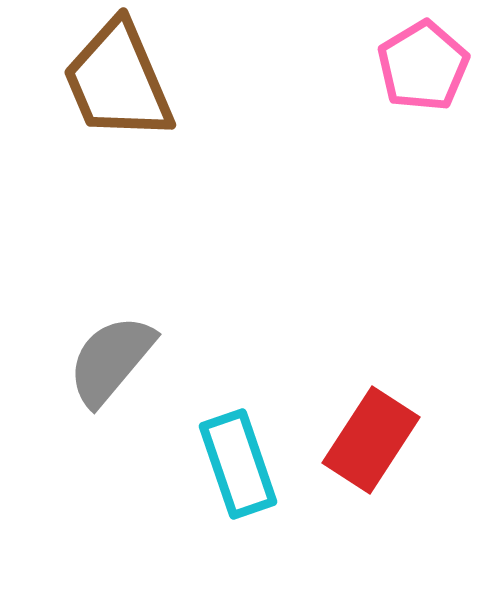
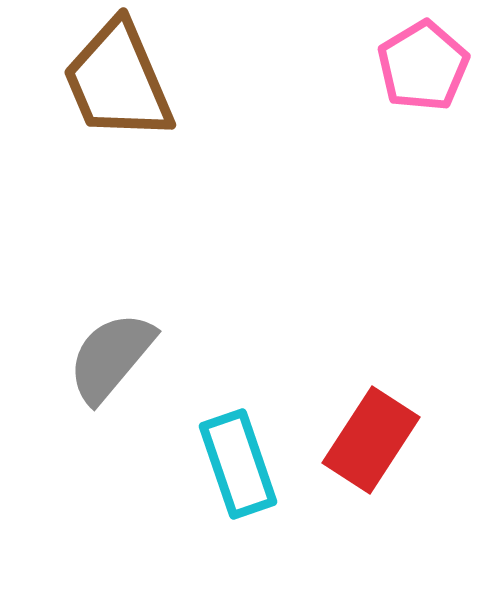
gray semicircle: moved 3 px up
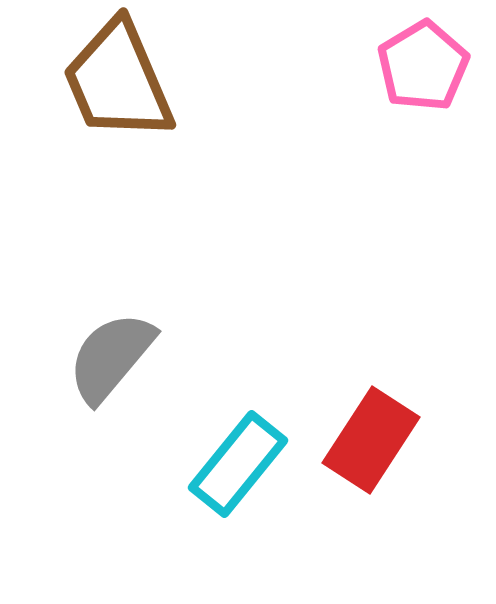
cyan rectangle: rotated 58 degrees clockwise
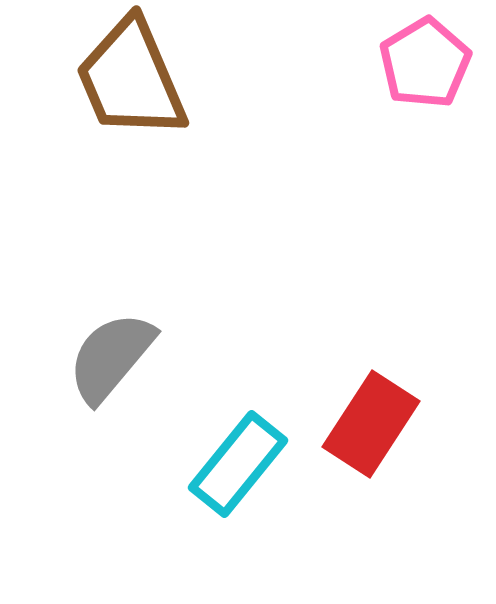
pink pentagon: moved 2 px right, 3 px up
brown trapezoid: moved 13 px right, 2 px up
red rectangle: moved 16 px up
